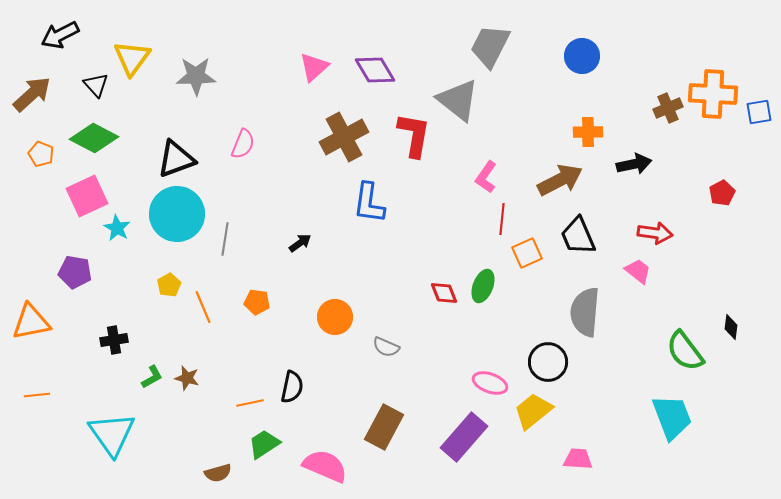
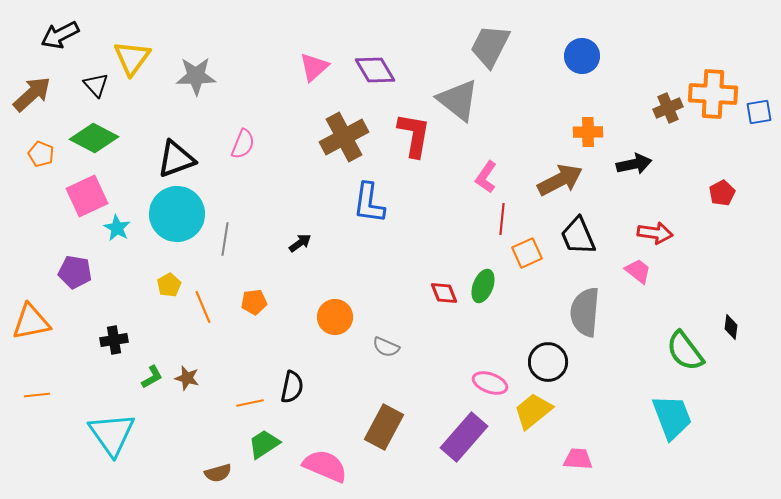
orange pentagon at (257, 302): moved 3 px left; rotated 15 degrees counterclockwise
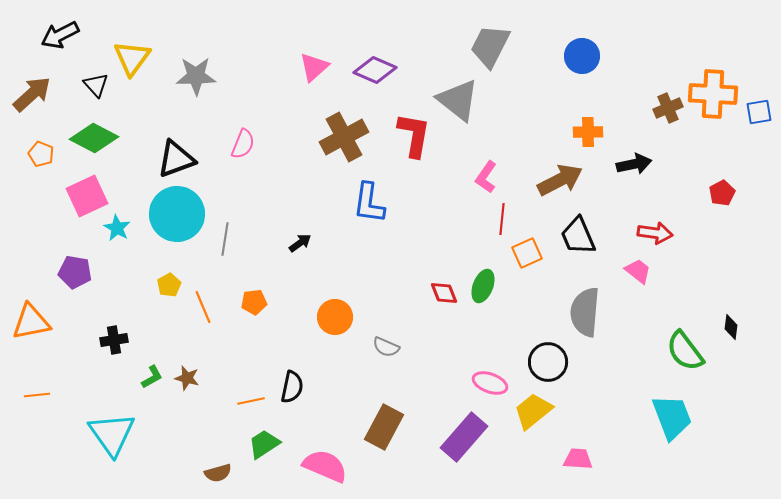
purple diamond at (375, 70): rotated 36 degrees counterclockwise
orange line at (250, 403): moved 1 px right, 2 px up
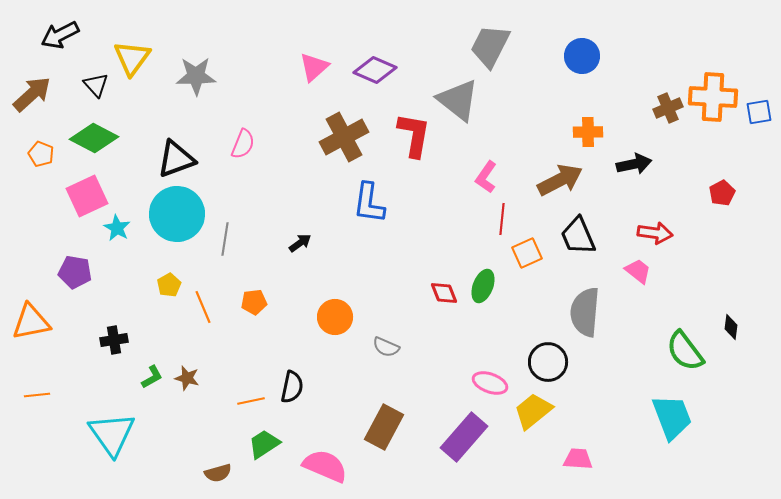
orange cross at (713, 94): moved 3 px down
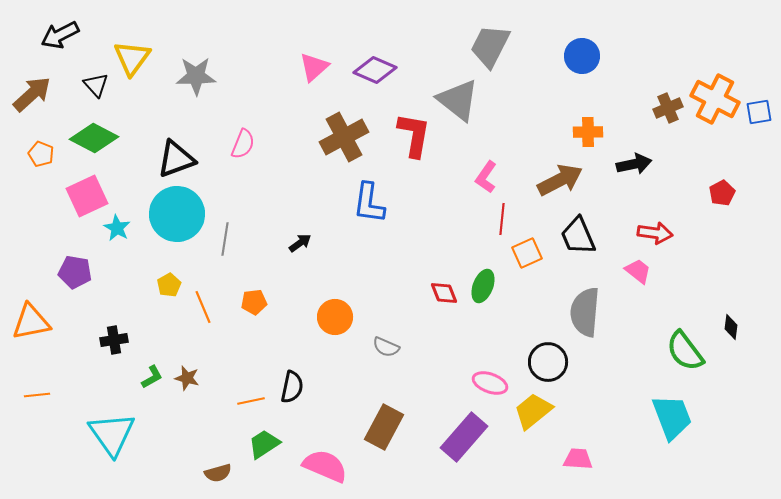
orange cross at (713, 97): moved 2 px right, 2 px down; rotated 24 degrees clockwise
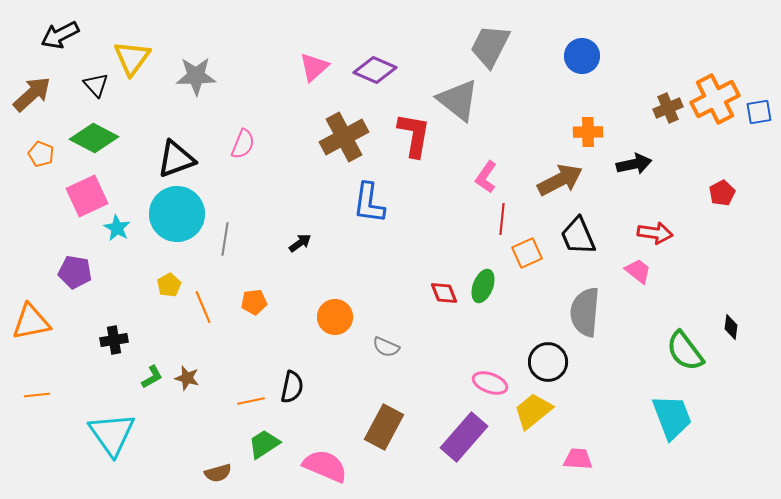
orange cross at (715, 99): rotated 36 degrees clockwise
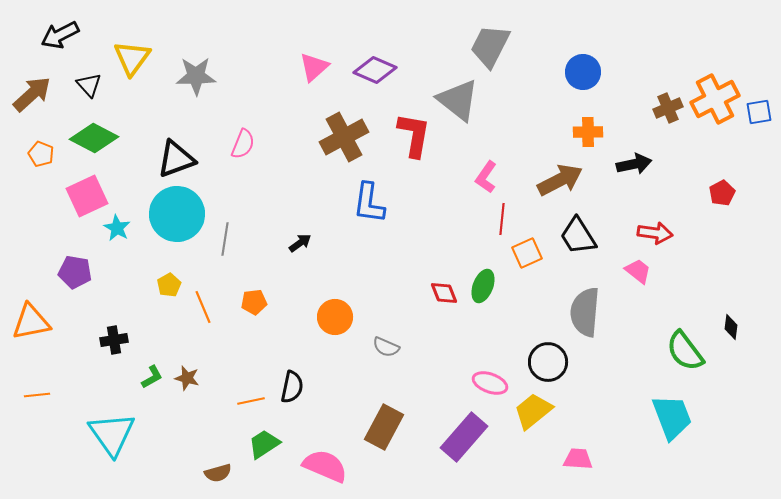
blue circle at (582, 56): moved 1 px right, 16 px down
black triangle at (96, 85): moved 7 px left
black trapezoid at (578, 236): rotated 9 degrees counterclockwise
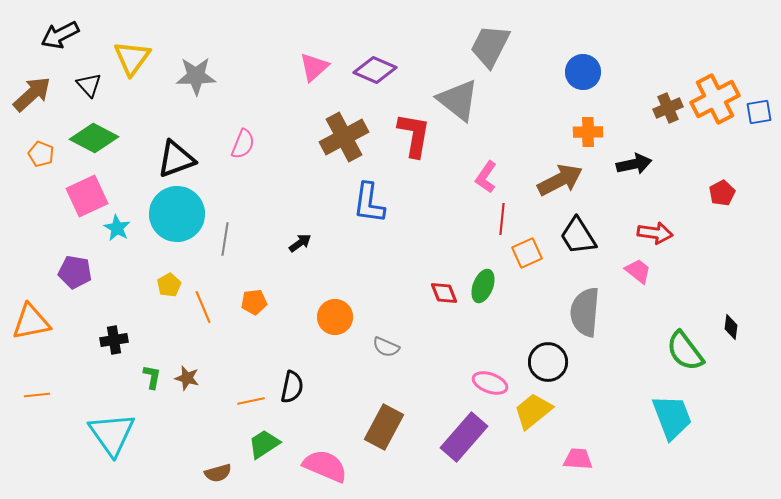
green L-shape at (152, 377): rotated 50 degrees counterclockwise
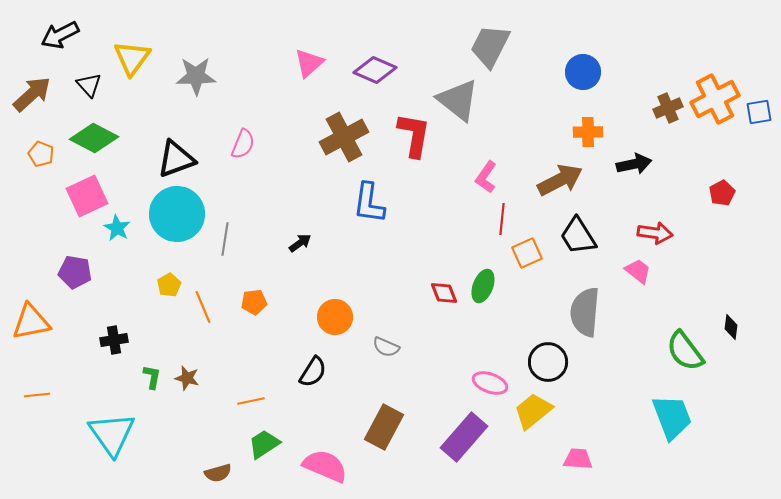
pink triangle at (314, 67): moved 5 px left, 4 px up
black semicircle at (292, 387): moved 21 px right, 15 px up; rotated 20 degrees clockwise
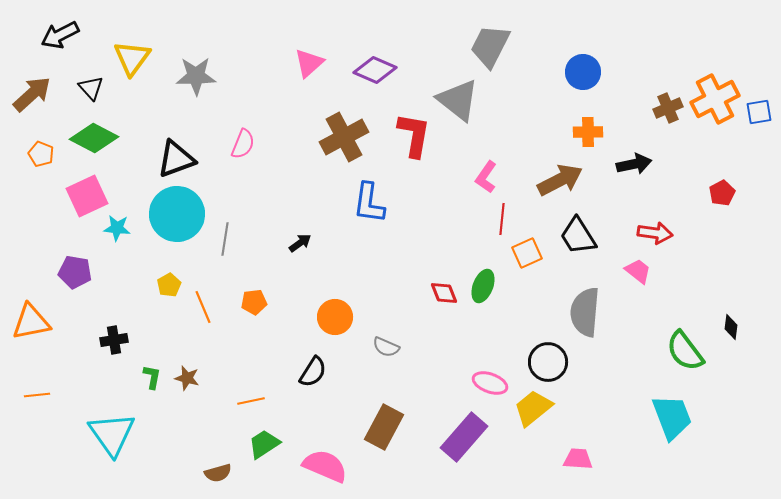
black triangle at (89, 85): moved 2 px right, 3 px down
cyan star at (117, 228): rotated 24 degrees counterclockwise
yellow trapezoid at (533, 411): moved 3 px up
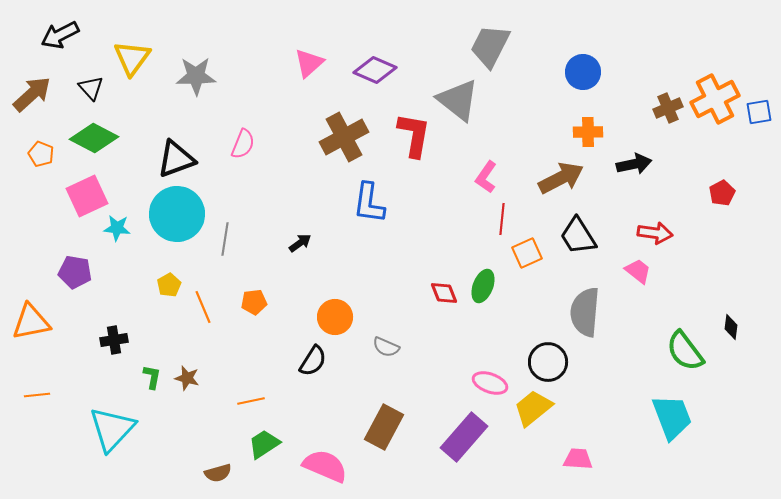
brown arrow at (560, 180): moved 1 px right, 2 px up
black semicircle at (313, 372): moved 11 px up
cyan triangle at (112, 434): moved 5 px up; rotated 18 degrees clockwise
